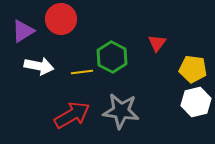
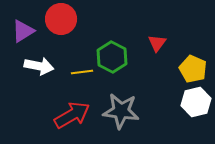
yellow pentagon: rotated 16 degrees clockwise
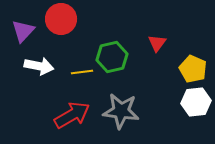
purple triangle: rotated 15 degrees counterclockwise
green hexagon: rotated 20 degrees clockwise
white hexagon: rotated 8 degrees clockwise
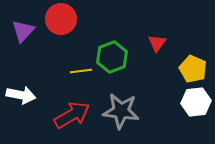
green hexagon: rotated 8 degrees counterclockwise
white arrow: moved 18 px left, 29 px down
yellow line: moved 1 px left, 1 px up
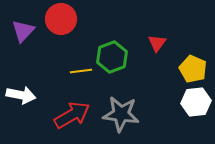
gray star: moved 3 px down
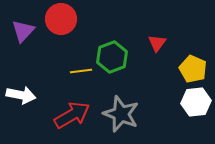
gray star: rotated 15 degrees clockwise
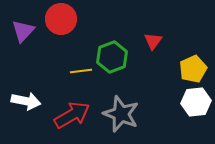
red triangle: moved 4 px left, 2 px up
yellow pentagon: rotated 24 degrees clockwise
white arrow: moved 5 px right, 6 px down
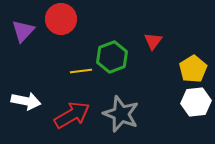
yellow pentagon: rotated 8 degrees counterclockwise
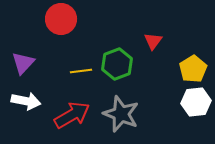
purple triangle: moved 32 px down
green hexagon: moved 5 px right, 7 px down
